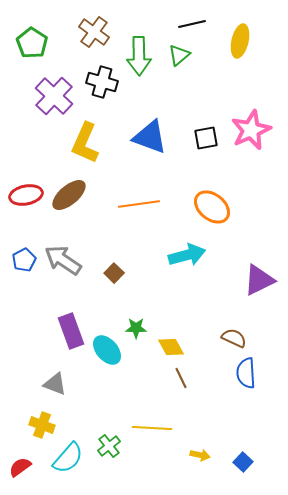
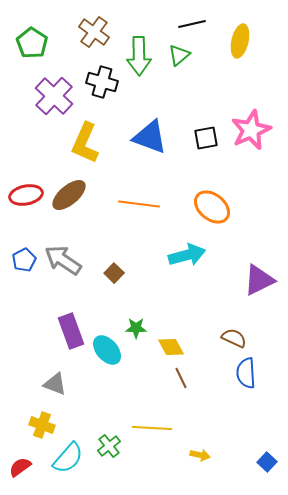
orange line: rotated 15 degrees clockwise
blue square: moved 24 px right
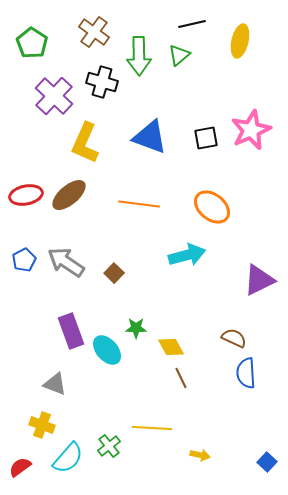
gray arrow: moved 3 px right, 2 px down
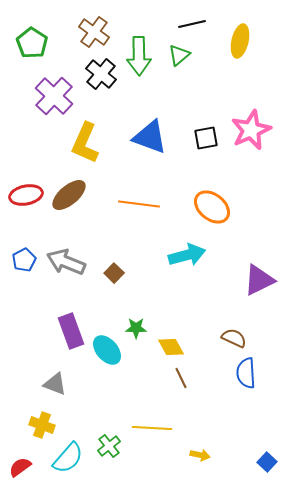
black cross: moved 1 px left, 8 px up; rotated 24 degrees clockwise
gray arrow: rotated 12 degrees counterclockwise
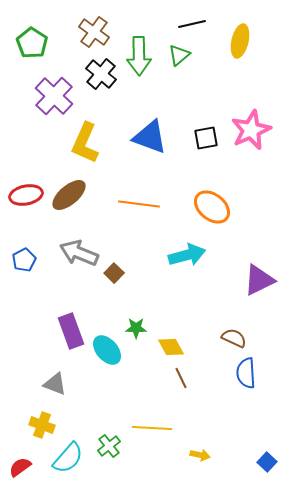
gray arrow: moved 13 px right, 9 px up
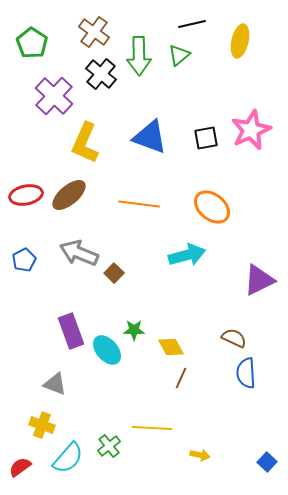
green star: moved 2 px left, 2 px down
brown line: rotated 50 degrees clockwise
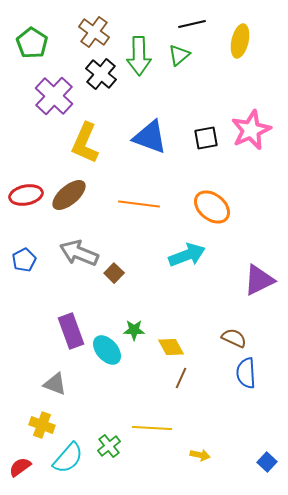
cyan arrow: rotated 6 degrees counterclockwise
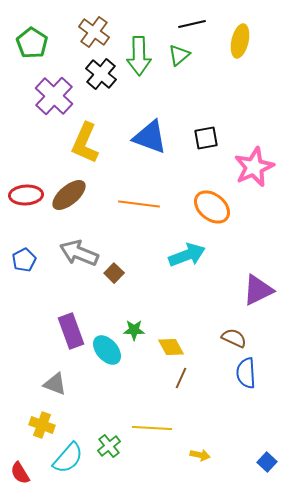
pink star: moved 3 px right, 37 px down
red ellipse: rotated 8 degrees clockwise
purple triangle: moved 1 px left, 10 px down
red semicircle: moved 6 px down; rotated 85 degrees counterclockwise
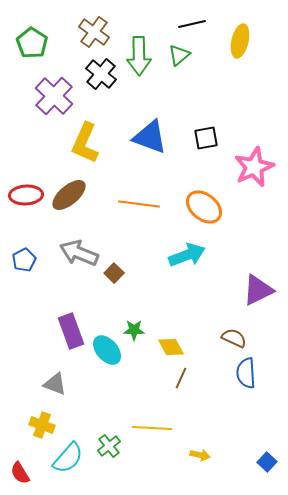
orange ellipse: moved 8 px left
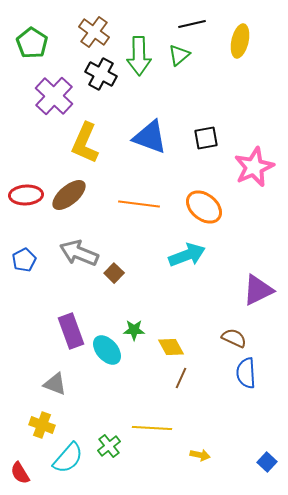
black cross: rotated 12 degrees counterclockwise
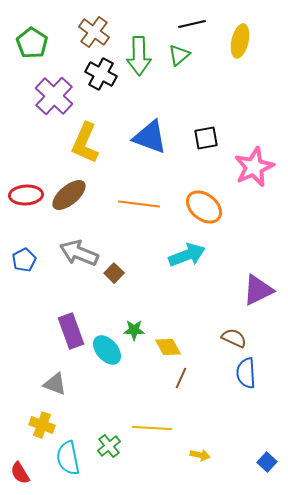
yellow diamond: moved 3 px left
cyan semicircle: rotated 128 degrees clockwise
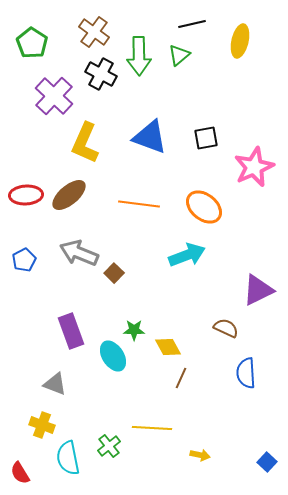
brown semicircle: moved 8 px left, 10 px up
cyan ellipse: moved 6 px right, 6 px down; rotated 8 degrees clockwise
